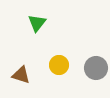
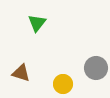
yellow circle: moved 4 px right, 19 px down
brown triangle: moved 2 px up
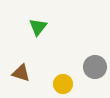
green triangle: moved 1 px right, 4 px down
gray circle: moved 1 px left, 1 px up
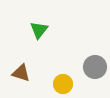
green triangle: moved 1 px right, 3 px down
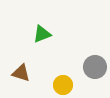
green triangle: moved 3 px right, 4 px down; rotated 30 degrees clockwise
yellow circle: moved 1 px down
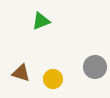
green triangle: moved 1 px left, 13 px up
yellow circle: moved 10 px left, 6 px up
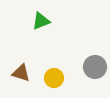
yellow circle: moved 1 px right, 1 px up
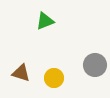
green triangle: moved 4 px right
gray circle: moved 2 px up
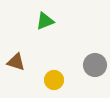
brown triangle: moved 5 px left, 11 px up
yellow circle: moved 2 px down
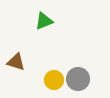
green triangle: moved 1 px left
gray circle: moved 17 px left, 14 px down
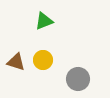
yellow circle: moved 11 px left, 20 px up
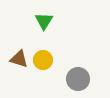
green triangle: rotated 36 degrees counterclockwise
brown triangle: moved 3 px right, 3 px up
